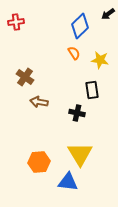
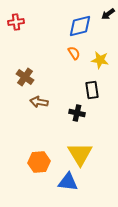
blue diamond: rotated 30 degrees clockwise
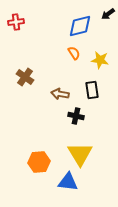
brown arrow: moved 21 px right, 8 px up
black cross: moved 1 px left, 3 px down
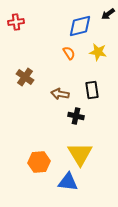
orange semicircle: moved 5 px left
yellow star: moved 2 px left, 8 px up
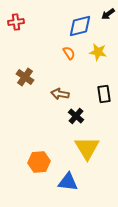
black rectangle: moved 12 px right, 4 px down
black cross: rotated 28 degrees clockwise
yellow triangle: moved 7 px right, 6 px up
